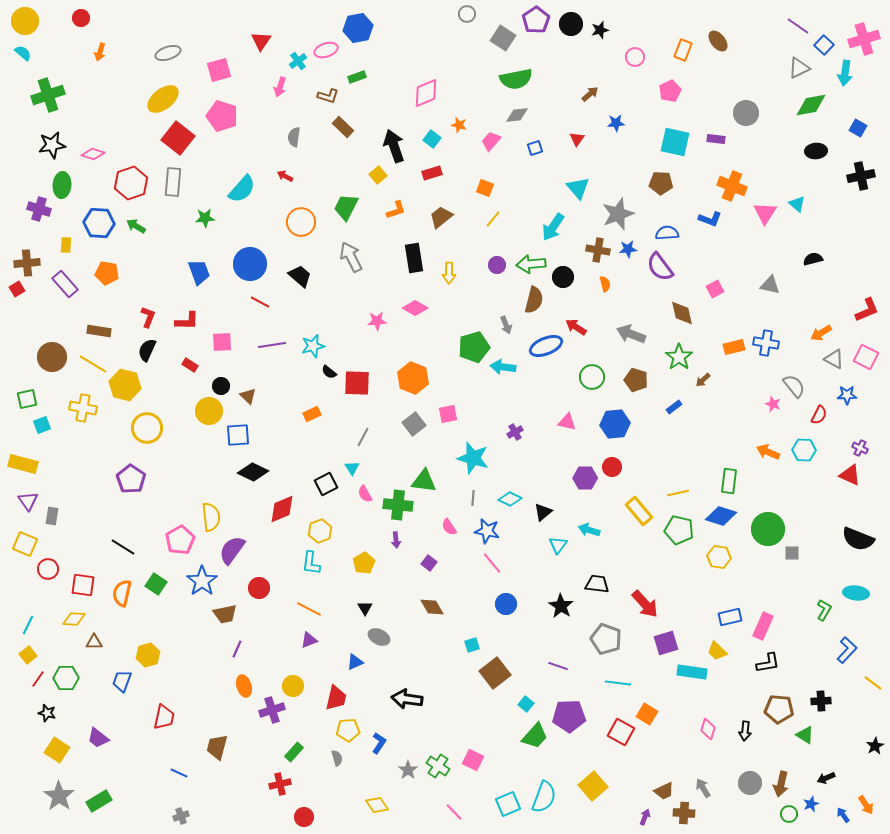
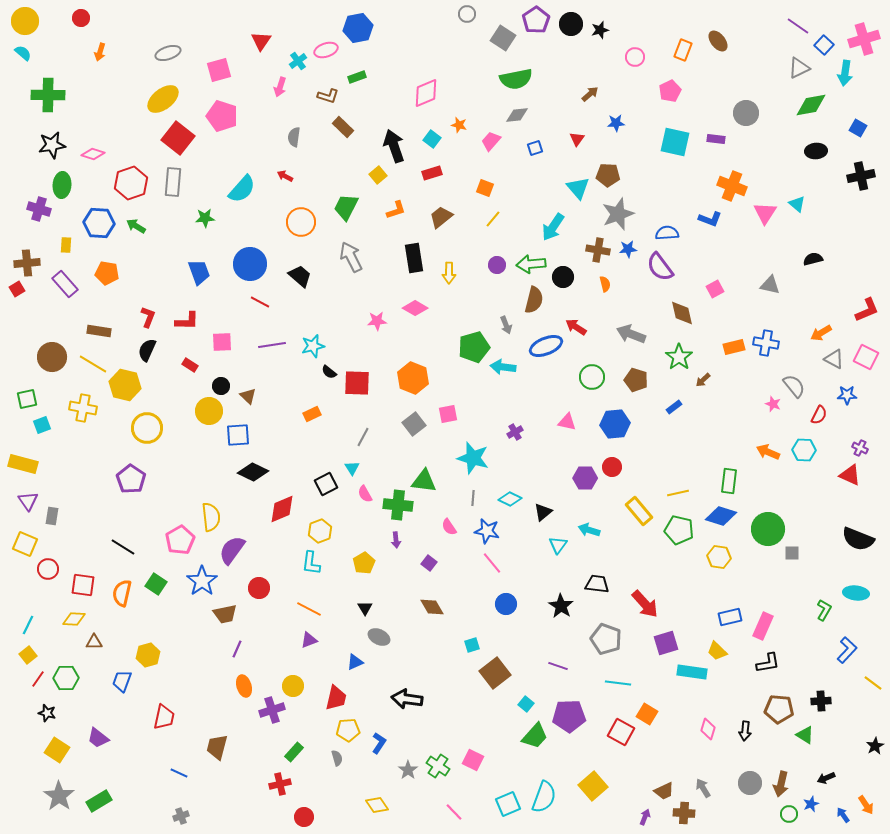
green cross at (48, 95): rotated 20 degrees clockwise
brown pentagon at (661, 183): moved 53 px left, 8 px up
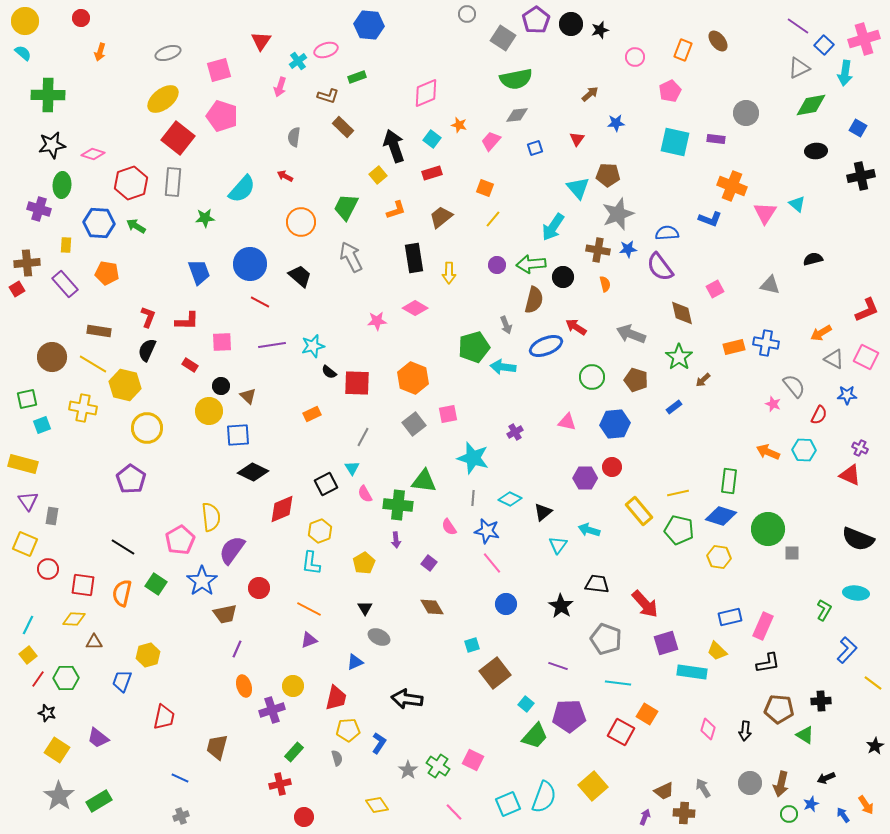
blue hexagon at (358, 28): moved 11 px right, 3 px up; rotated 16 degrees clockwise
blue line at (179, 773): moved 1 px right, 5 px down
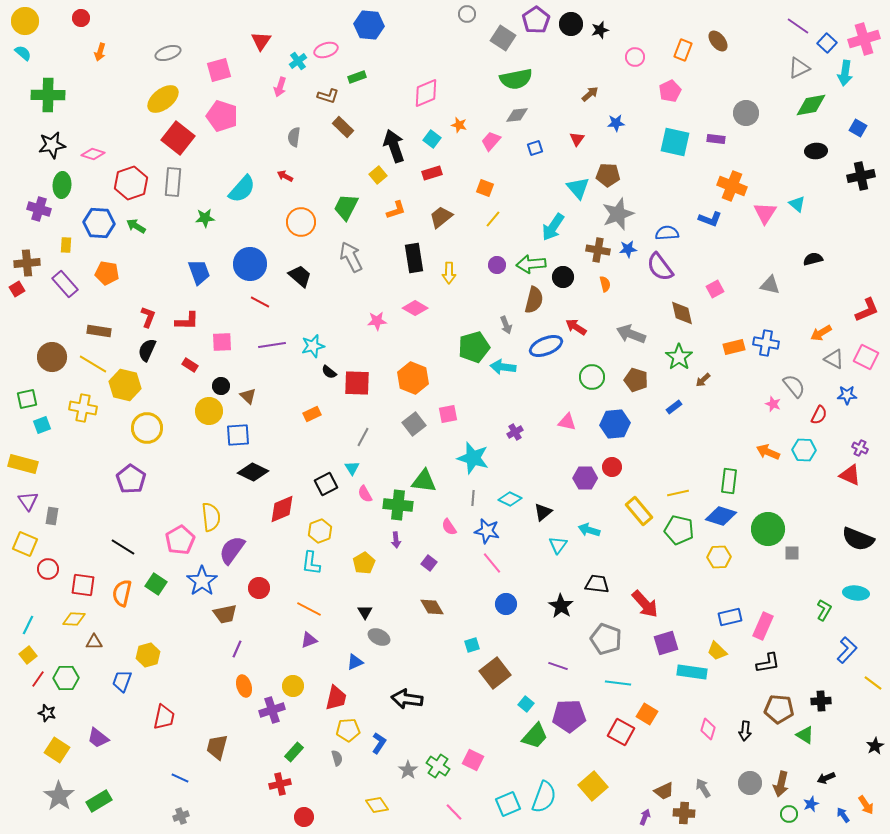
blue square at (824, 45): moved 3 px right, 2 px up
yellow hexagon at (719, 557): rotated 10 degrees counterclockwise
black triangle at (365, 608): moved 4 px down
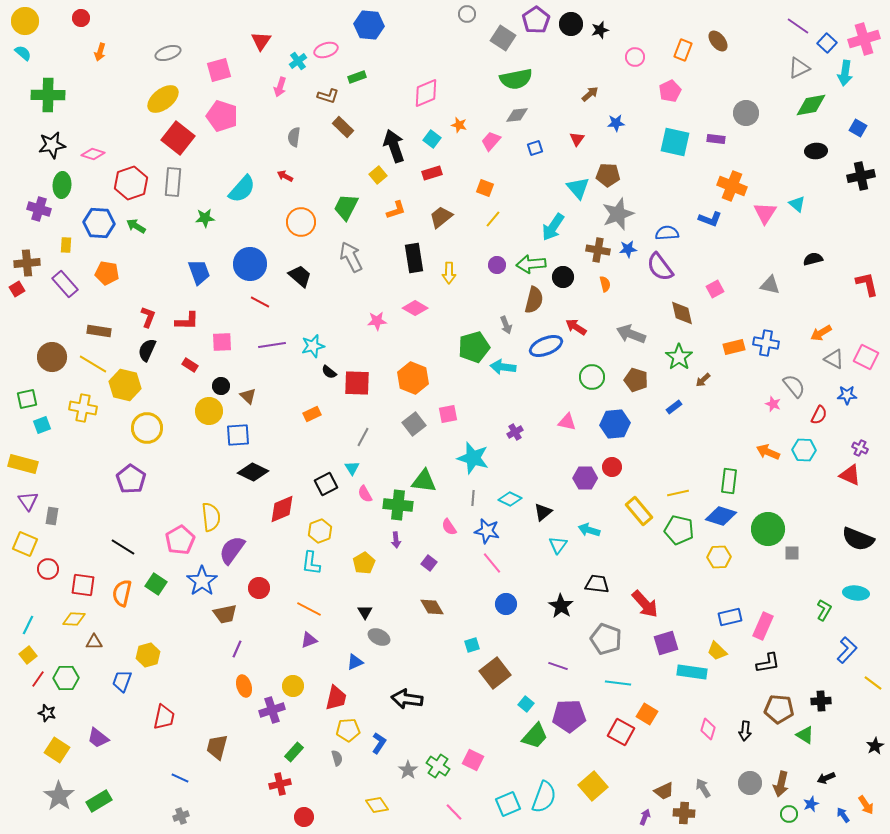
red L-shape at (867, 310): moved 26 px up; rotated 80 degrees counterclockwise
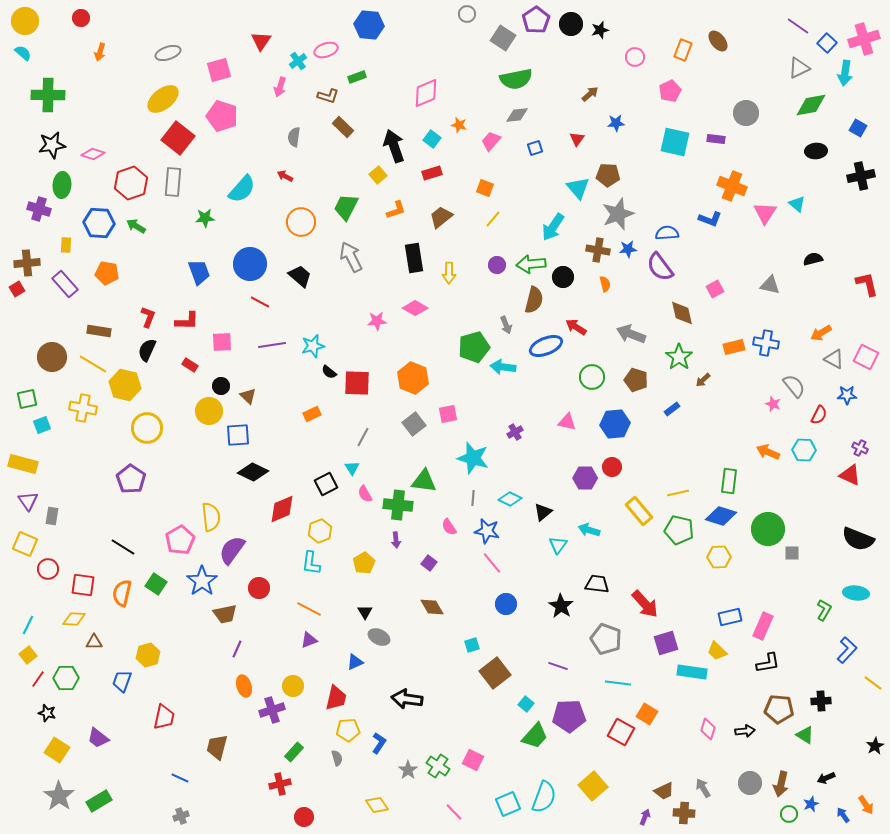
blue rectangle at (674, 407): moved 2 px left, 2 px down
black arrow at (745, 731): rotated 102 degrees counterclockwise
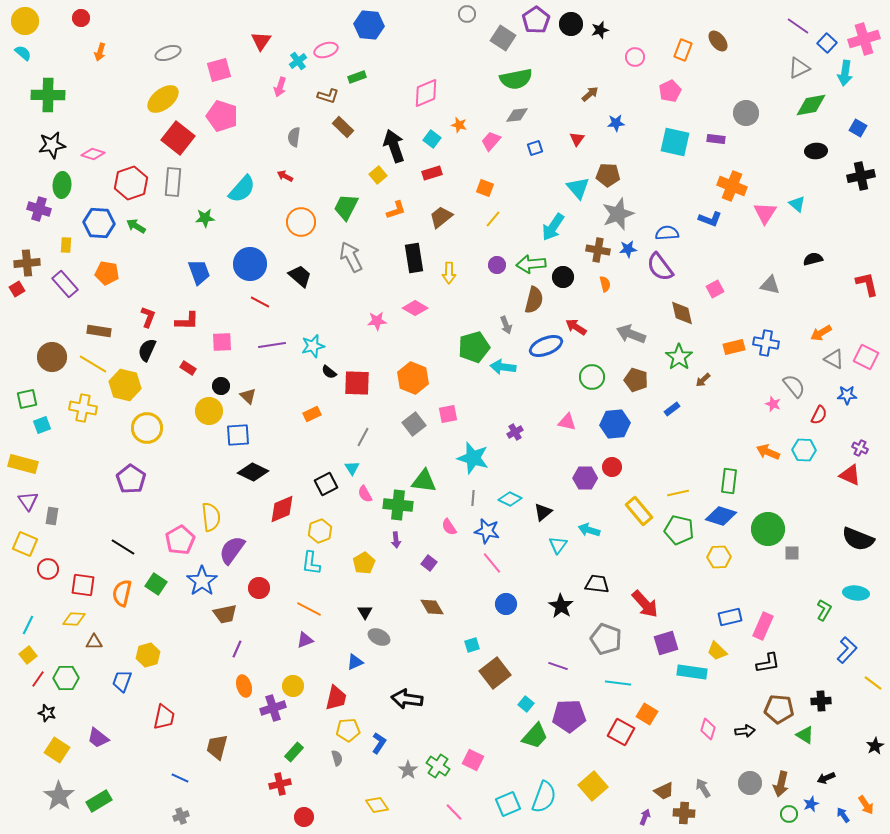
red rectangle at (190, 365): moved 2 px left, 3 px down
purple triangle at (309, 640): moved 4 px left
purple cross at (272, 710): moved 1 px right, 2 px up
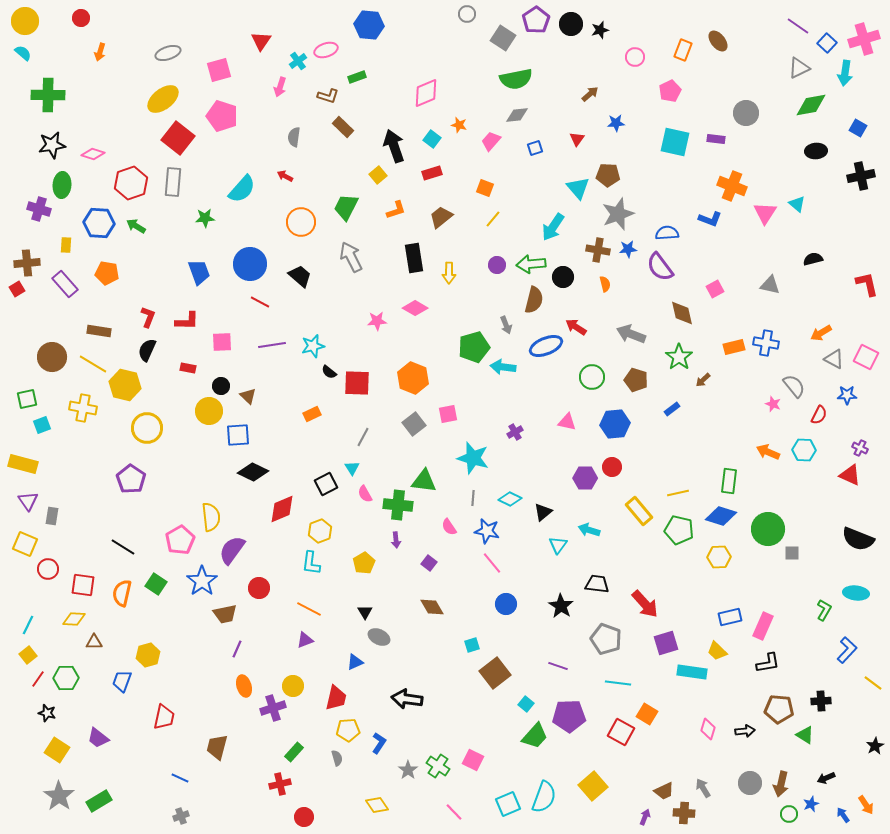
red rectangle at (188, 368): rotated 21 degrees counterclockwise
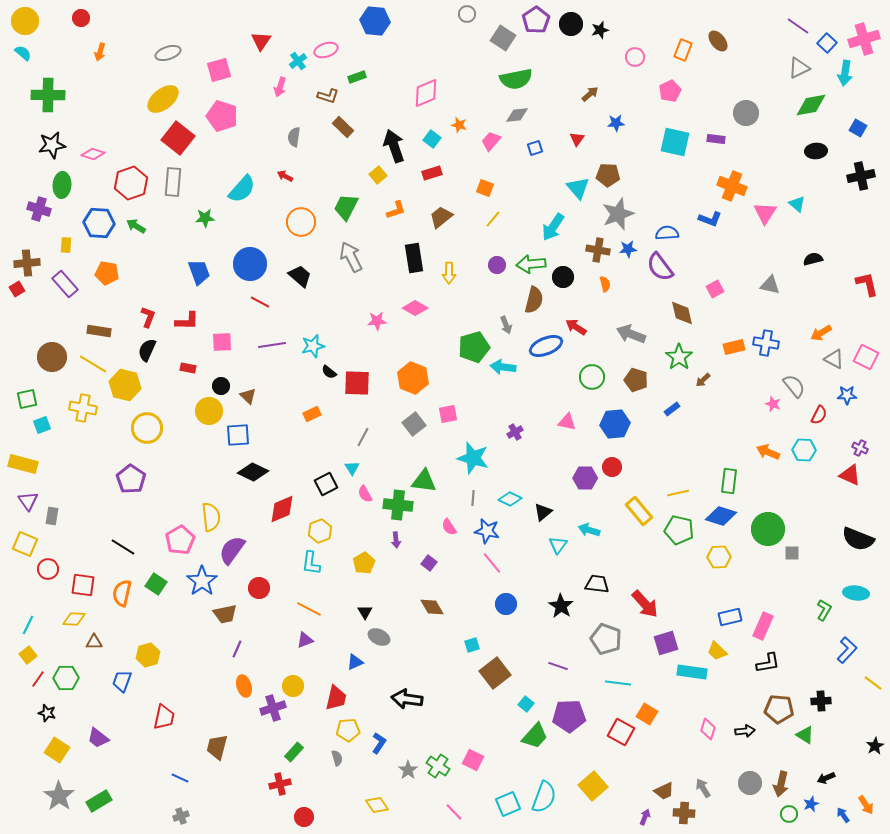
blue hexagon at (369, 25): moved 6 px right, 4 px up
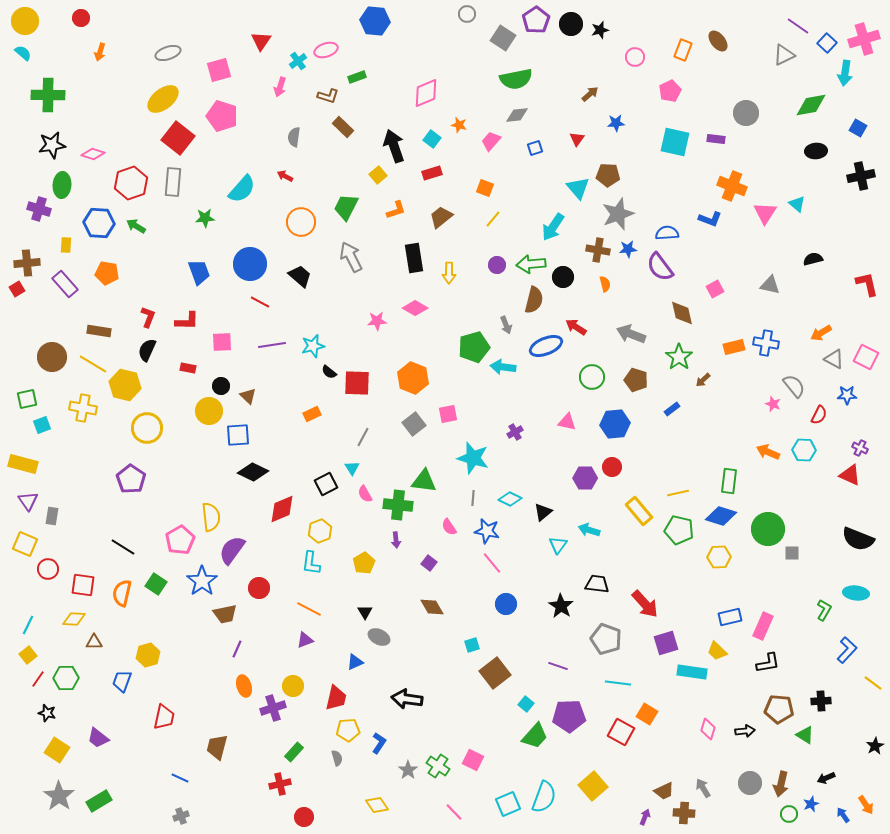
gray triangle at (799, 68): moved 15 px left, 13 px up
